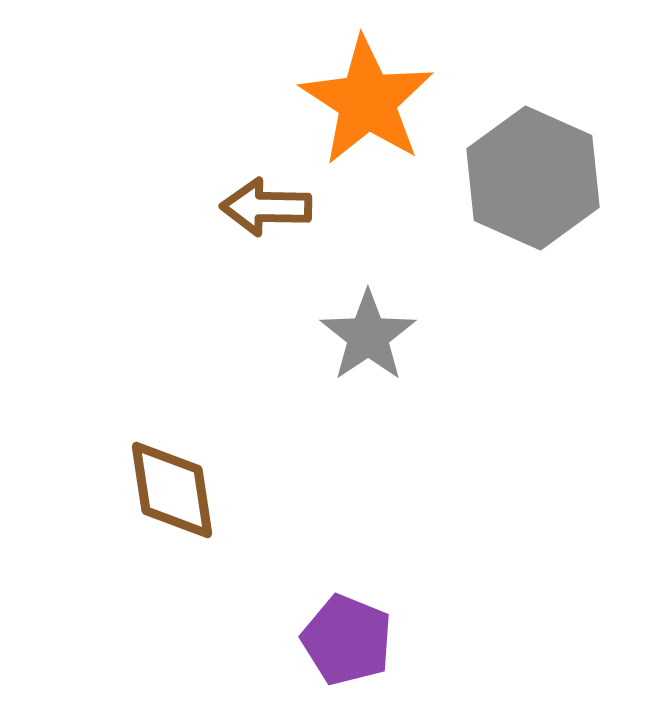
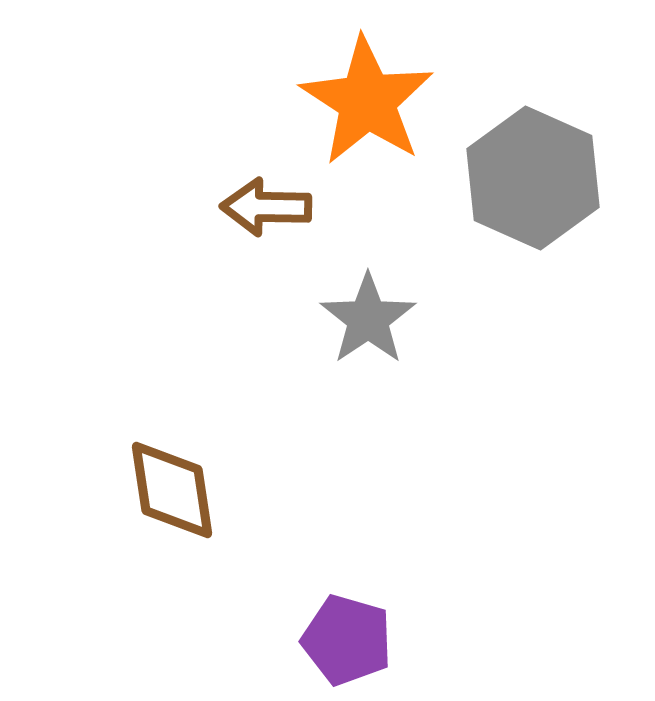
gray star: moved 17 px up
purple pentagon: rotated 6 degrees counterclockwise
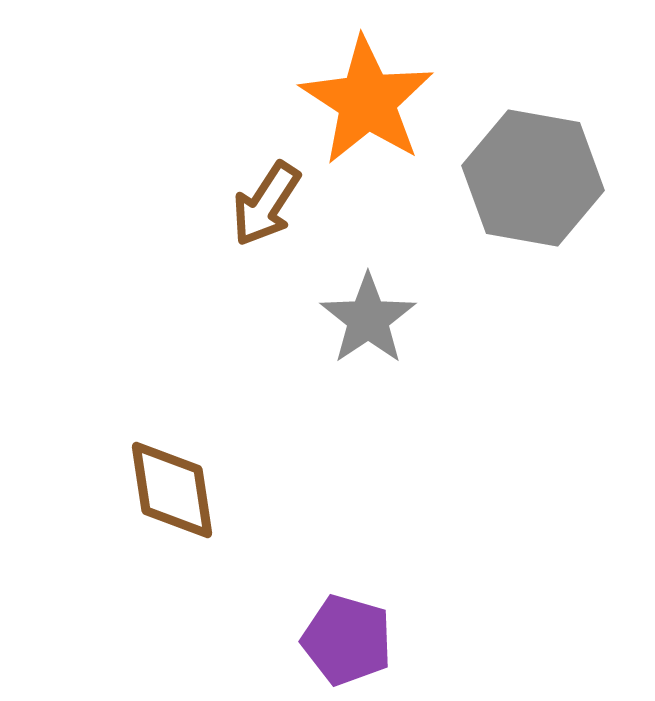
gray hexagon: rotated 14 degrees counterclockwise
brown arrow: moved 3 px up; rotated 58 degrees counterclockwise
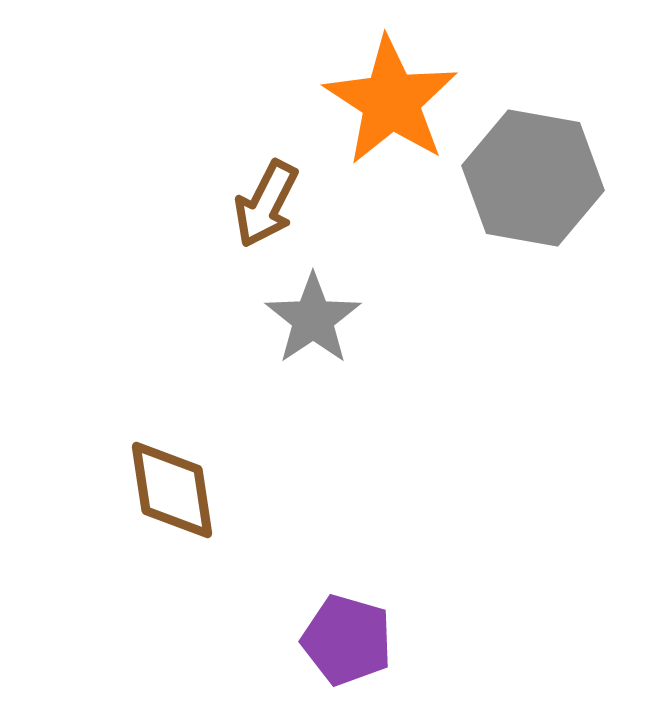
orange star: moved 24 px right
brown arrow: rotated 6 degrees counterclockwise
gray star: moved 55 px left
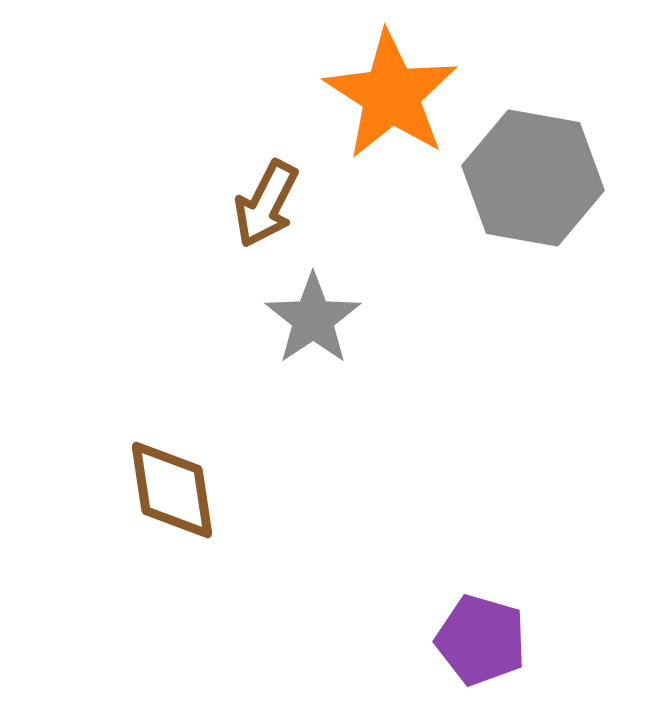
orange star: moved 6 px up
purple pentagon: moved 134 px right
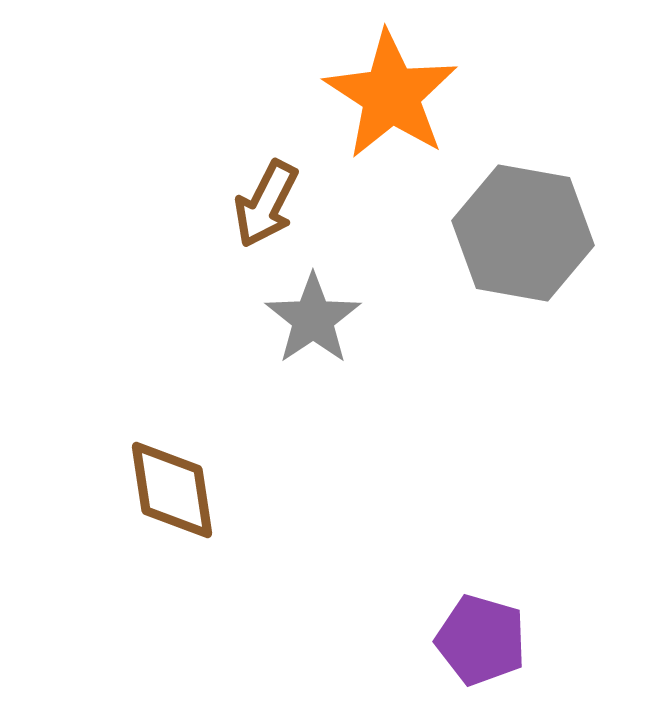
gray hexagon: moved 10 px left, 55 px down
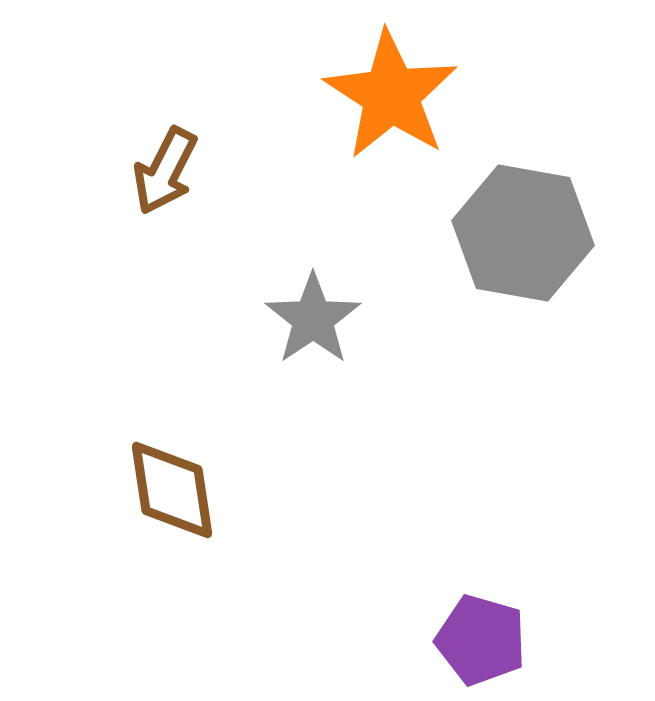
brown arrow: moved 101 px left, 33 px up
